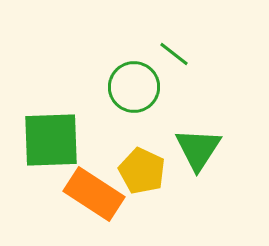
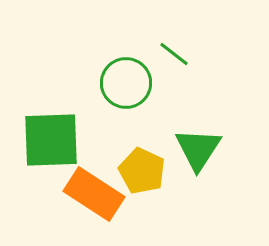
green circle: moved 8 px left, 4 px up
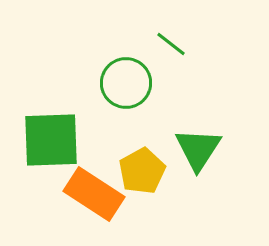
green line: moved 3 px left, 10 px up
yellow pentagon: rotated 18 degrees clockwise
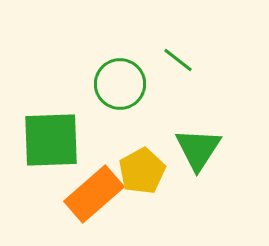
green line: moved 7 px right, 16 px down
green circle: moved 6 px left, 1 px down
orange rectangle: rotated 74 degrees counterclockwise
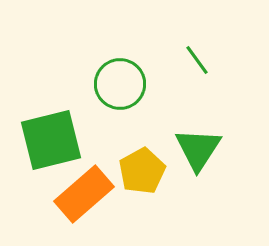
green line: moved 19 px right; rotated 16 degrees clockwise
green square: rotated 12 degrees counterclockwise
orange rectangle: moved 10 px left
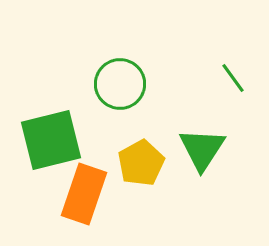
green line: moved 36 px right, 18 px down
green triangle: moved 4 px right
yellow pentagon: moved 1 px left, 8 px up
orange rectangle: rotated 30 degrees counterclockwise
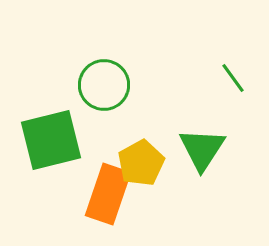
green circle: moved 16 px left, 1 px down
orange rectangle: moved 24 px right
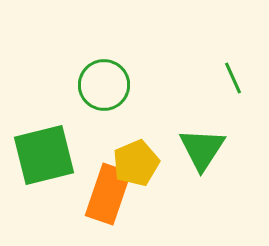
green line: rotated 12 degrees clockwise
green square: moved 7 px left, 15 px down
yellow pentagon: moved 5 px left; rotated 6 degrees clockwise
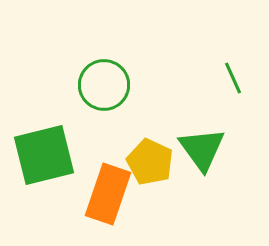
green triangle: rotated 9 degrees counterclockwise
yellow pentagon: moved 14 px right, 1 px up; rotated 24 degrees counterclockwise
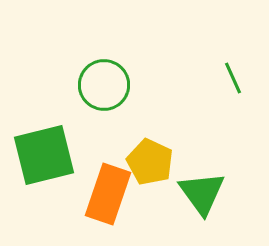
green triangle: moved 44 px down
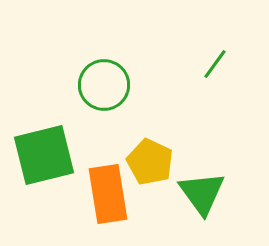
green line: moved 18 px left, 14 px up; rotated 60 degrees clockwise
orange rectangle: rotated 28 degrees counterclockwise
